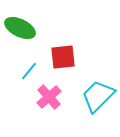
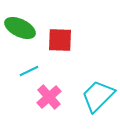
red square: moved 3 px left, 17 px up; rotated 8 degrees clockwise
cyan line: rotated 24 degrees clockwise
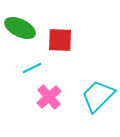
cyan line: moved 3 px right, 3 px up
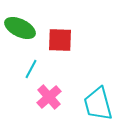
cyan line: moved 1 px left, 1 px down; rotated 36 degrees counterclockwise
cyan trapezoid: moved 8 px down; rotated 60 degrees counterclockwise
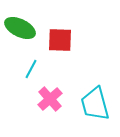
pink cross: moved 1 px right, 2 px down
cyan trapezoid: moved 3 px left
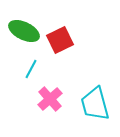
green ellipse: moved 4 px right, 3 px down
red square: rotated 28 degrees counterclockwise
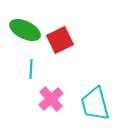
green ellipse: moved 1 px right, 1 px up
cyan line: rotated 24 degrees counterclockwise
pink cross: moved 1 px right
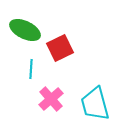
red square: moved 8 px down
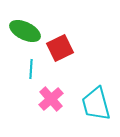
green ellipse: moved 1 px down
cyan trapezoid: moved 1 px right
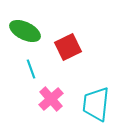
red square: moved 8 px right, 1 px up
cyan line: rotated 24 degrees counterclockwise
cyan trapezoid: rotated 21 degrees clockwise
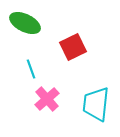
green ellipse: moved 8 px up
red square: moved 5 px right
pink cross: moved 4 px left
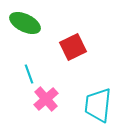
cyan line: moved 2 px left, 5 px down
pink cross: moved 1 px left
cyan trapezoid: moved 2 px right, 1 px down
